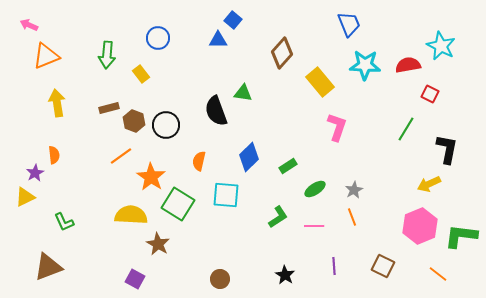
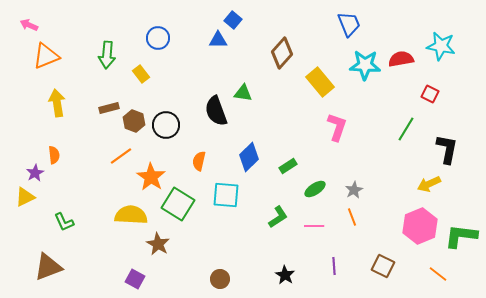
cyan star at (441, 46): rotated 16 degrees counterclockwise
red semicircle at (408, 65): moved 7 px left, 6 px up
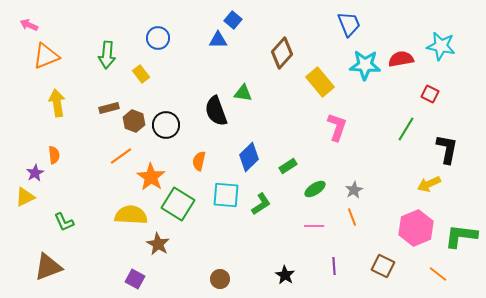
green L-shape at (278, 217): moved 17 px left, 13 px up
pink hexagon at (420, 226): moved 4 px left, 2 px down
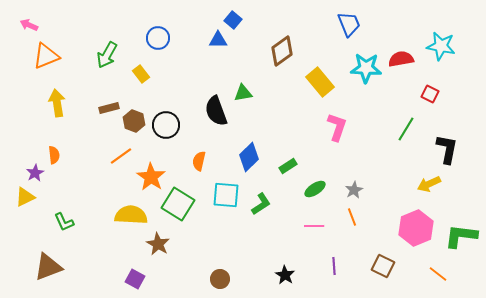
brown diamond at (282, 53): moved 2 px up; rotated 12 degrees clockwise
green arrow at (107, 55): rotated 24 degrees clockwise
cyan star at (365, 65): moved 1 px right, 3 px down
green triangle at (243, 93): rotated 18 degrees counterclockwise
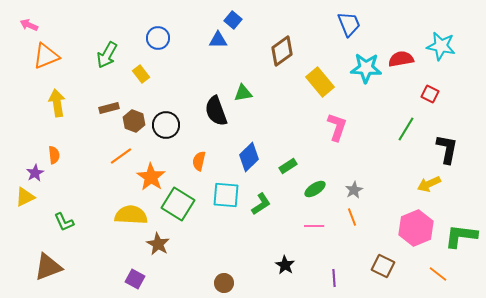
purple line at (334, 266): moved 12 px down
black star at (285, 275): moved 10 px up
brown circle at (220, 279): moved 4 px right, 4 px down
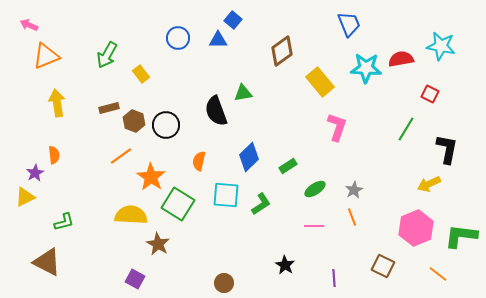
blue circle at (158, 38): moved 20 px right
green L-shape at (64, 222): rotated 80 degrees counterclockwise
brown triangle at (48, 267): moved 1 px left, 5 px up; rotated 48 degrees clockwise
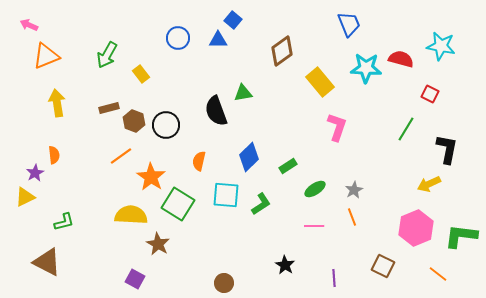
red semicircle at (401, 59): rotated 25 degrees clockwise
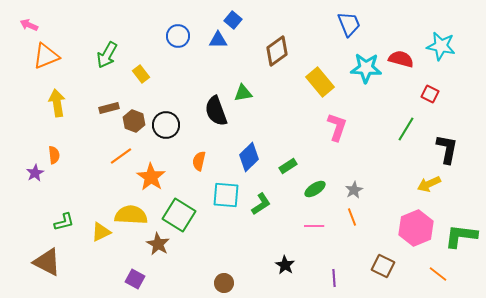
blue circle at (178, 38): moved 2 px up
brown diamond at (282, 51): moved 5 px left
yellow triangle at (25, 197): moved 76 px right, 35 px down
green square at (178, 204): moved 1 px right, 11 px down
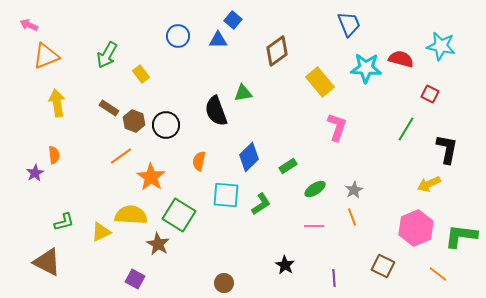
brown rectangle at (109, 108): rotated 48 degrees clockwise
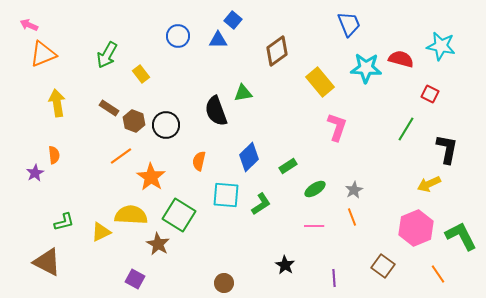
orange triangle at (46, 56): moved 3 px left, 2 px up
green L-shape at (461, 236): rotated 56 degrees clockwise
brown square at (383, 266): rotated 10 degrees clockwise
orange line at (438, 274): rotated 18 degrees clockwise
